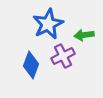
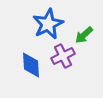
green arrow: rotated 36 degrees counterclockwise
blue diamond: rotated 24 degrees counterclockwise
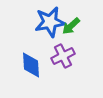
blue star: moved 2 px right, 2 px up; rotated 16 degrees clockwise
green arrow: moved 13 px left, 9 px up
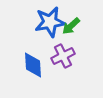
blue diamond: moved 2 px right
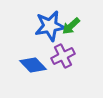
blue star: moved 4 px down
blue diamond: rotated 40 degrees counterclockwise
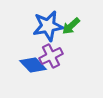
blue star: moved 2 px left
purple cross: moved 12 px left
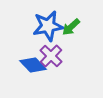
green arrow: moved 1 px down
purple cross: rotated 20 degrees counterclockwise
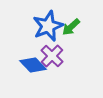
blue star: rotated 12 degrees counterclockwise
purple cross: moved 1 px right
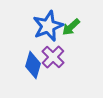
purple cross: moved 1 px right, 1 px down
blue diamond: rotated 60 degrees clockwise
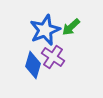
blue star: moved 3 px left, 4 px down
purple cross: rotated 10 degrees counterclockwise
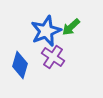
blue star: moved 1 px right, 1 px down
blue diamond: moved 13 px left
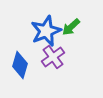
purple cross: rotated 20 degrees clockwise
